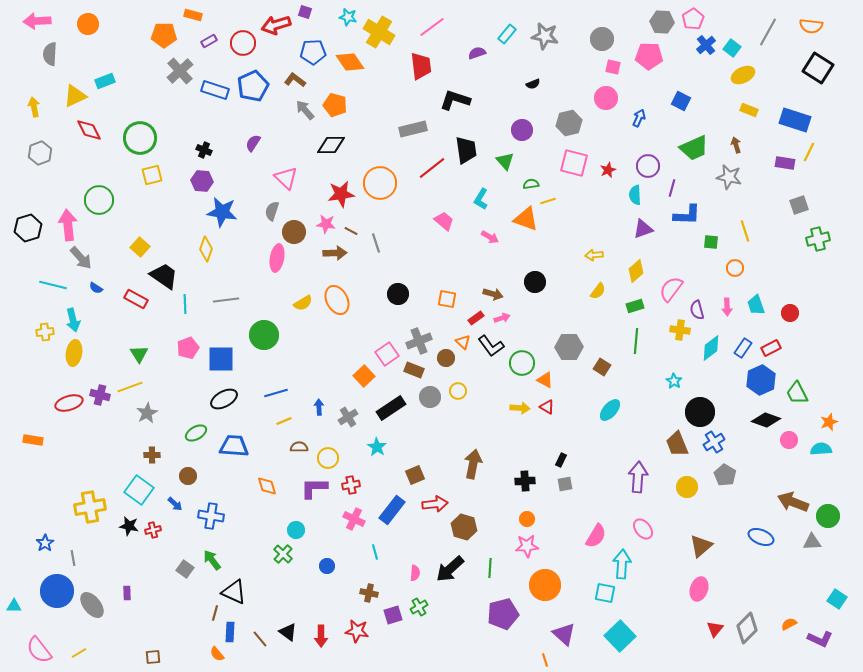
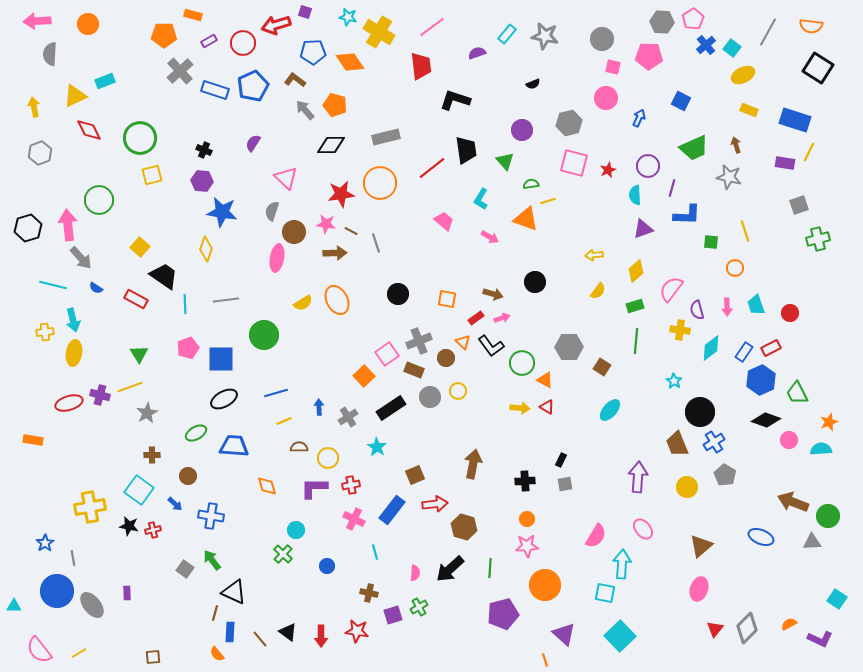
gray rectangle at (413, 129): moved 27 px left, 8 px down
blue rectangle at (743, 348): moved 1 px right, 4 px down
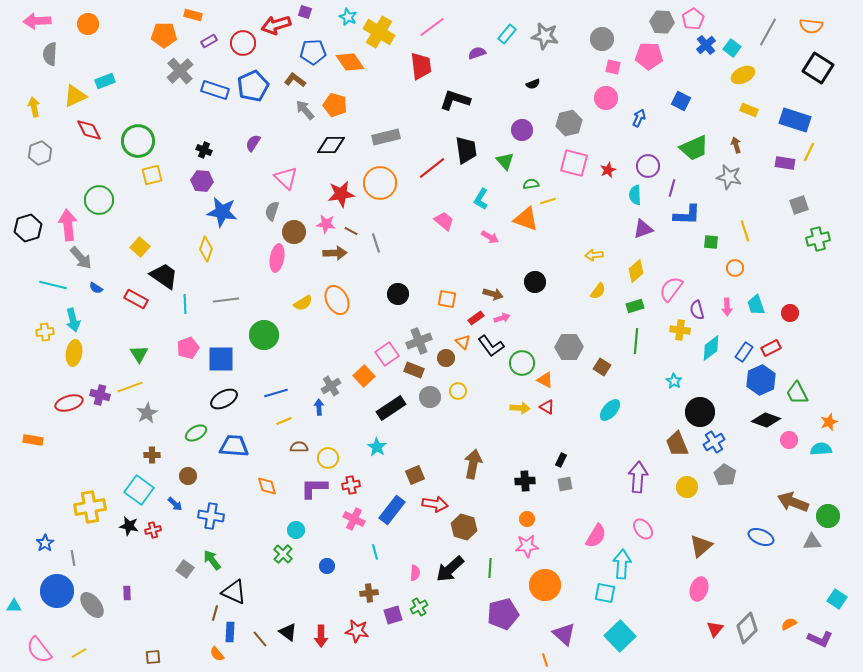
cyan star at (348, 17): rotated 12 degrees clockwise
green circle at (140, 138): moved 2 px left, 3 px down
gray cross at (348, 417): moved 17 px left, 31 px up
red arrow at (435, 504): rotated 15 degrees clockwise
brown cross at (369, 593): rotated 18 degrees counterclockwise
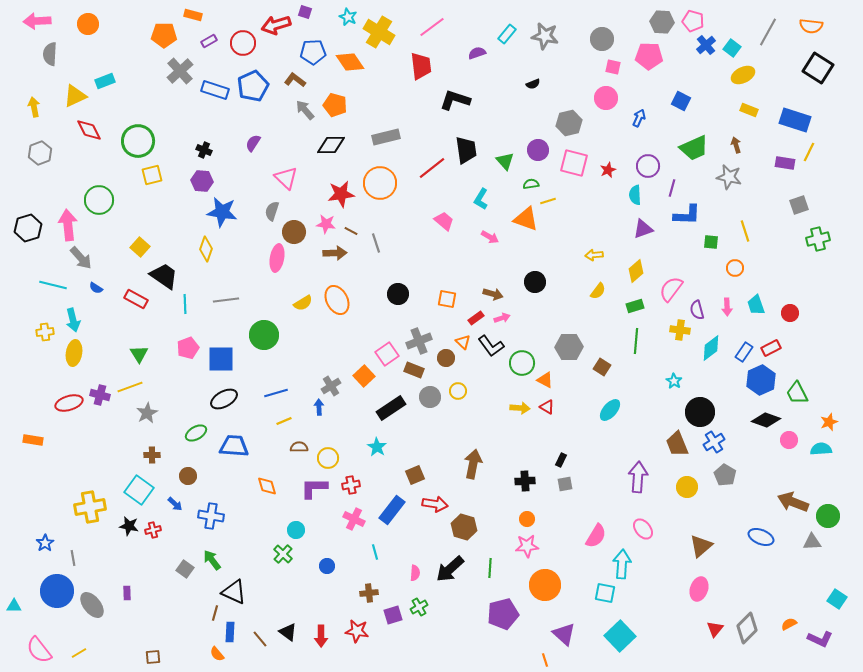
pink pentagon at (693, 19): moved 2 px down; rotated 25 degrees counterclockwise
purple circle at (522, 130): moved 16 px right, 20 px down
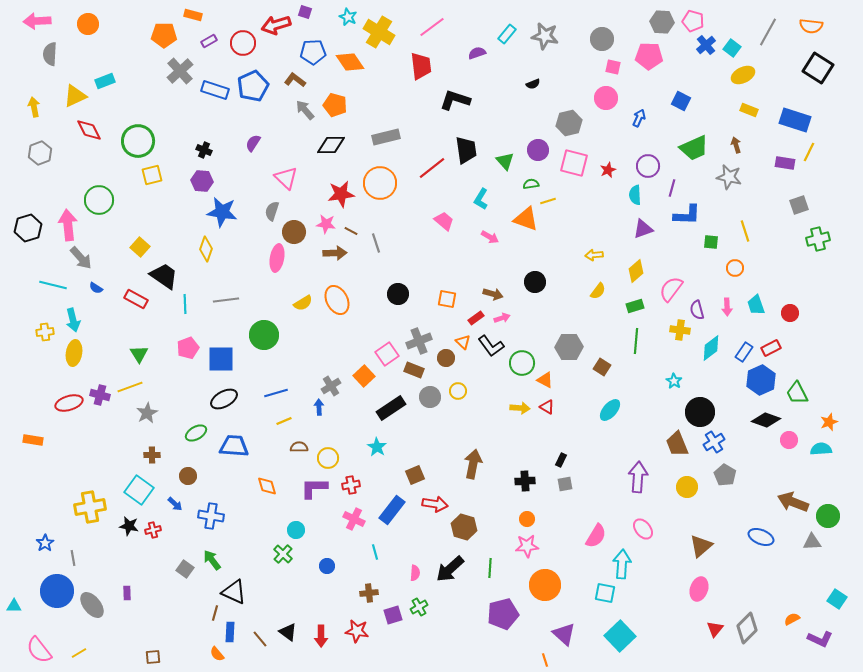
orange semicircle at (789, 624): moved 3 px right, 5 px up
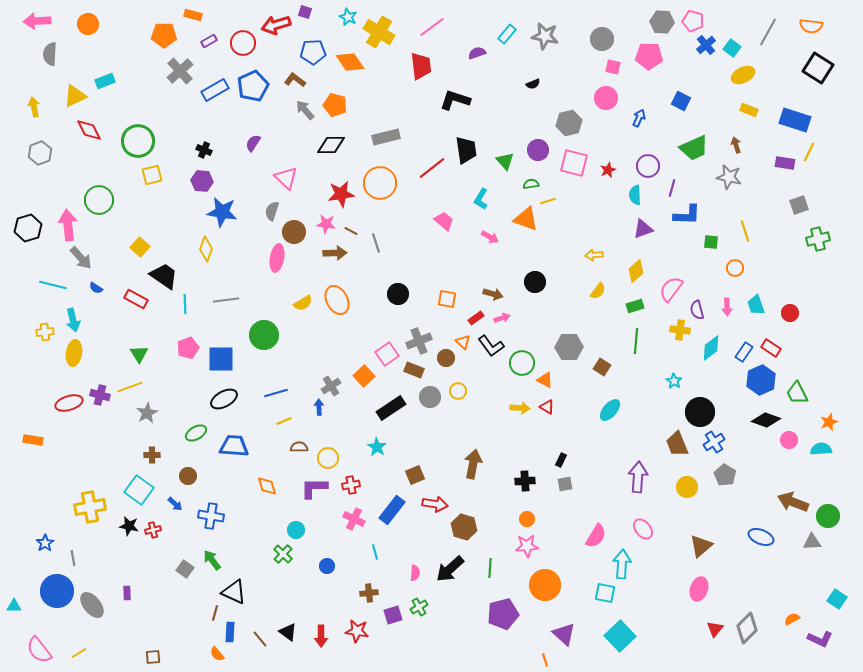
blue rectangle at (215, 90): rotated 48 degrees counterclockwise
red rectangle at (771, 348): rotated 60 degrees clockwise
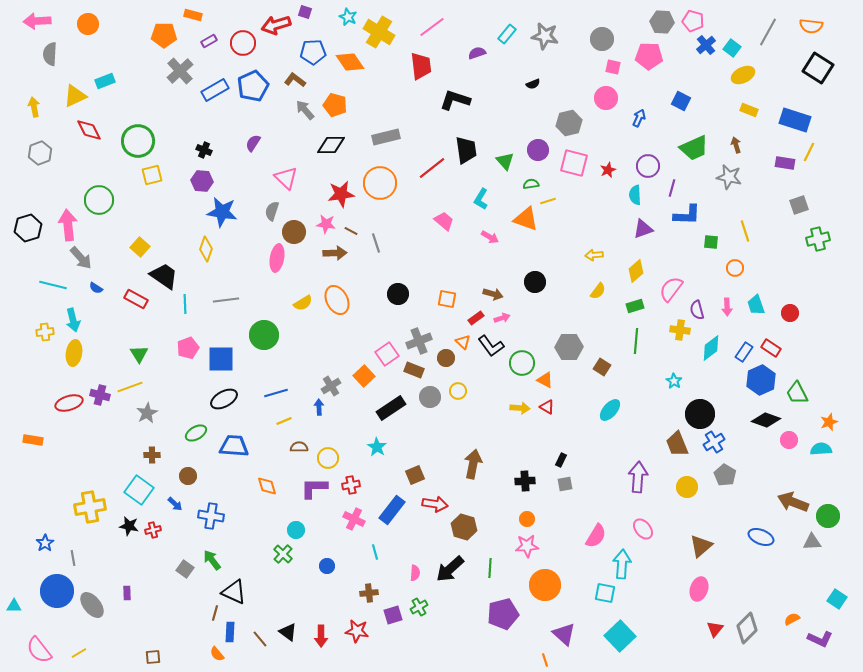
black circle at (700, 412): moved 2 px down
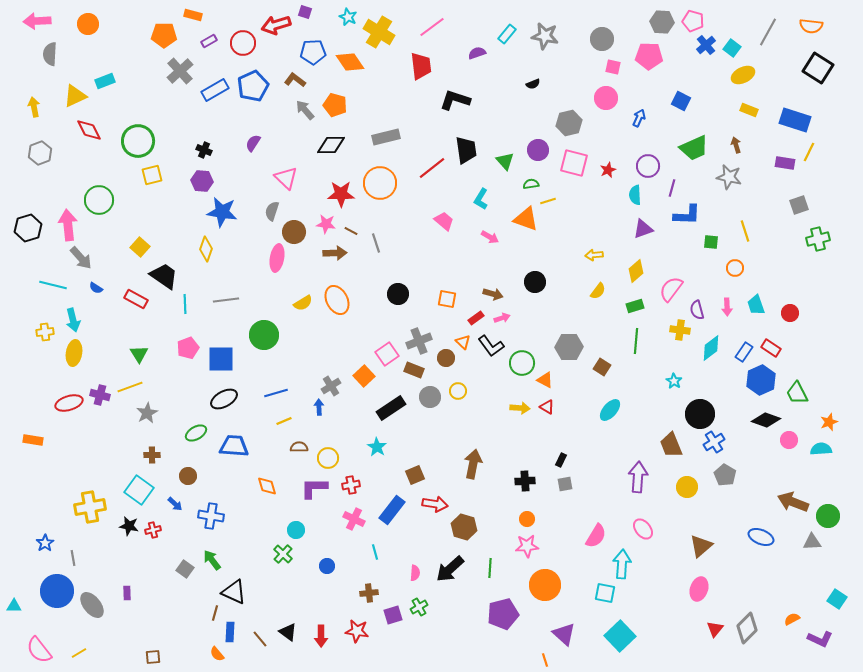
red star at (341, 194): rotated 8 degrees clockwise
brown trapezoid at (677, 444): moved 6 px left, 1 px down
